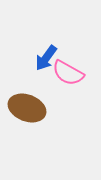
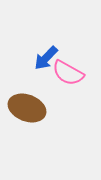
blue arrow: rotated 8 degrees clockwise
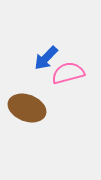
pink semicircle: rotated 136 degrees clockwise
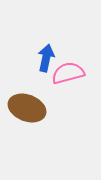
blue arrow: rotated 148 degrees clockwise
